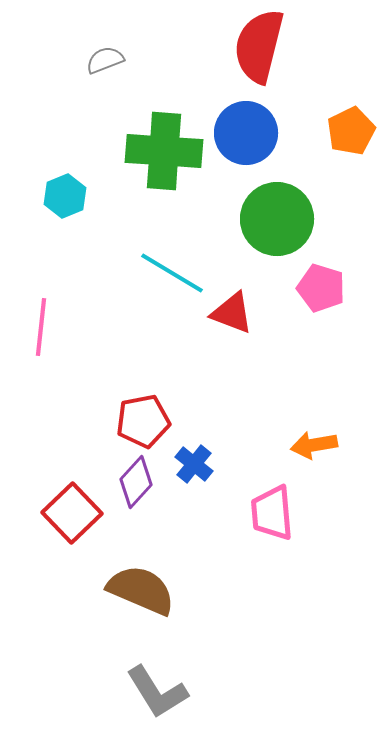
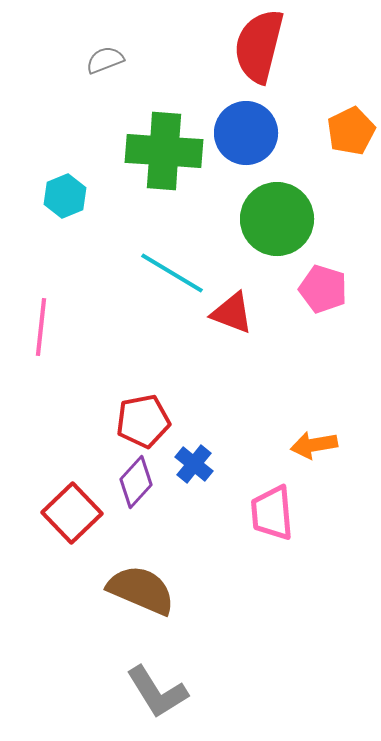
pink pentagon: moved 2 px right, 1 px down
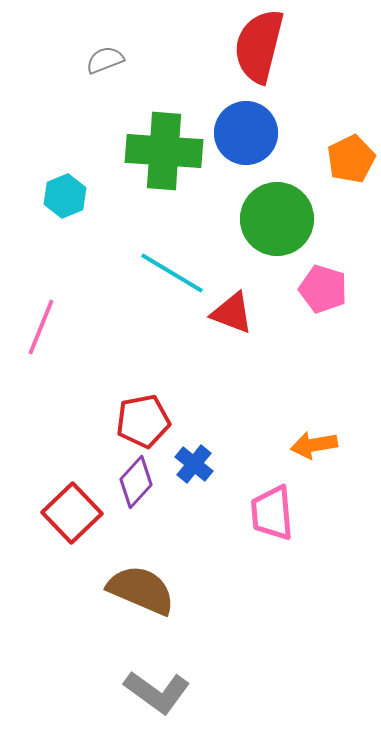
orange pentagon: moved 28 px down
pink line: rotated 16 degrees clockwise
gray L-shape: rotated 22 degrees counterclockwise
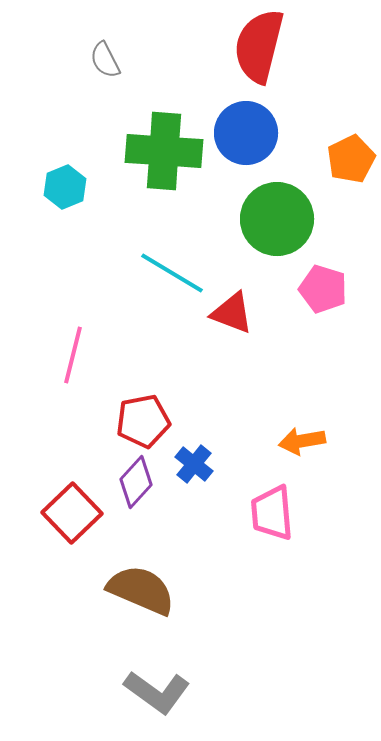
gray semicircle: rotated 96 degrees counterclockwise
cyan hexagon: moved 9 px up
pink line: moved 32 px right, 28 px down; rotated 8 degrees counterclockwise
orange arrow: moved 12 px left, 4 px up
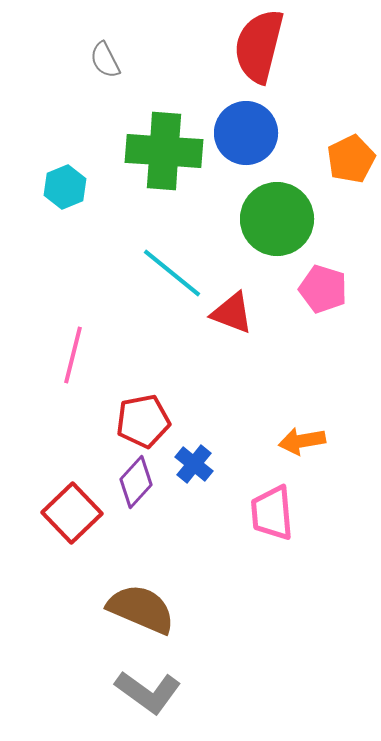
cyan line: rotated 8 degrees clockwise
brown semicircle: moved 19 px down
gray L-shape: moved 9 px left
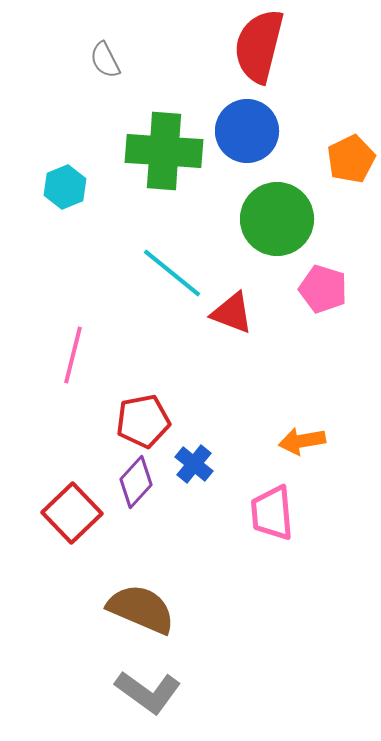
blue circle: moved 1 px right, 2 px up
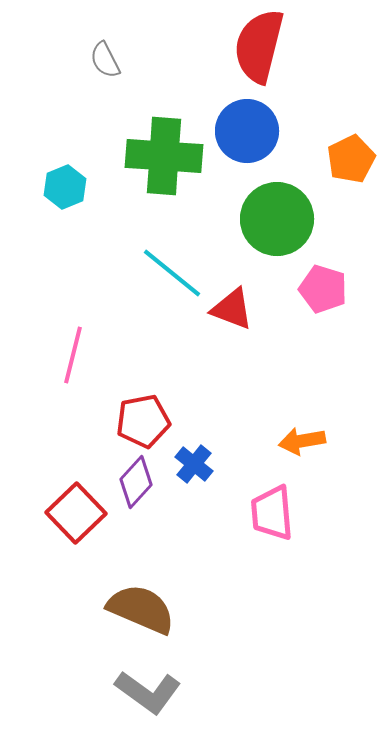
green cross: moved 5 px down
red triangle: moved 4 px up
red square: moved 4 px right
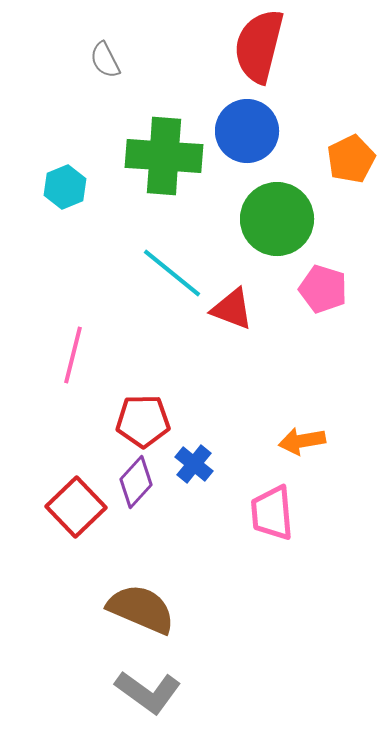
red pentagon: rotated 10 degrees clockwise
red square: moved 6 px up
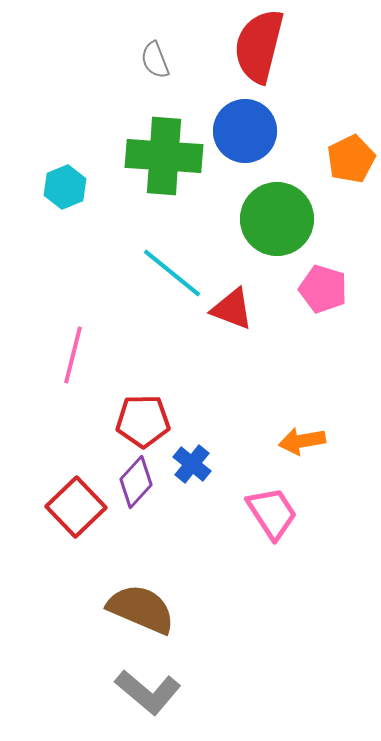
gray semicircle: moved 50 px right; rotated 6 degrees clockwise
blue circle: moved 2 px left
blue cross: moved 2 px left
pink trapezoid: rotated 152 degrees clockwise
gray L-shape: rotated 4 degrees clockwise
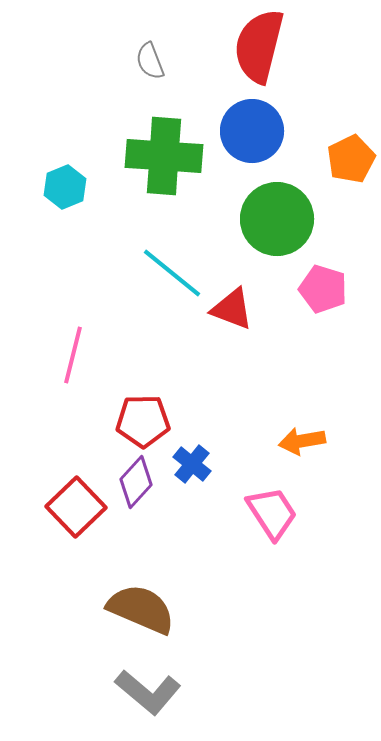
gray semicircle: moved 5 px left, 1 px down
blue circle: moved 7 px right
